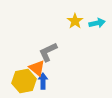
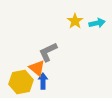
yellow hexagon: moved 3 px left, 1 px down
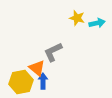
yellow star: moved 2 px right, 3 px up; rotated 21 degrees counterclockwise
gray L-shape: moved 5 px right
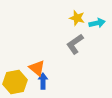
gray L-shape: moved 22 px right, 8 px up; rotated 10 degrees counterclockwise
yellow hexagon: moved 6 px left
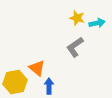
gray L-shape: moved 3 px down
blue arrow: moved 6 px right, 5 px down
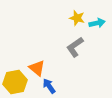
blue arrow: rotated 35 degrees counterclockwise
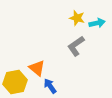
gray L-shape: moved 1 px right, 1 px up
blue arrow: moved 1 px right
